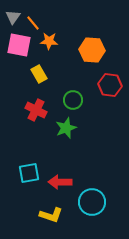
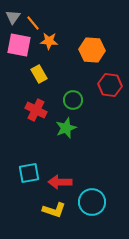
yellow L-shape: moved 3 px right, 5 px up
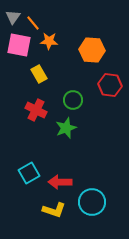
cyan square: rotated 20 degrees counterclockwise
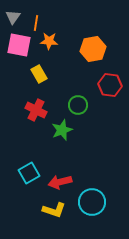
orange line: moved 3 px right; rotated 49 degrees clockwise
orange hexagon: moved 1 px right, 1 px up; rotated 15 degrees counterclockwise
green circle: moved 5 px right, 5 px down
green star: moved 4 px left, 2 px down
red arrow: rotated 15 degrees counterclockwise
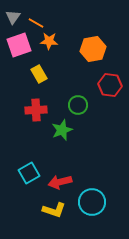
orange line: rotated 70 degrees counterclockwise
pink square: rotated 30 degrees counterclockwise
red cross: rotated 30 degrees counterclockwise
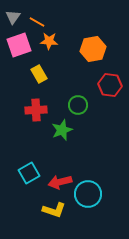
orange line: moved 1 px right, 1 px up
cyan circle: moved 4 px left, 8 px up
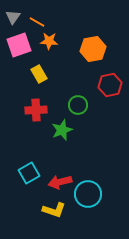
red hexagon: rotated 20 degrees counterclockwise
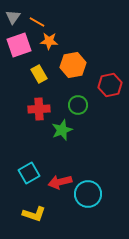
orange hexagon: moved 20 px left, 16 px down
red cross: moved 3 px right, 1 px up
yellow L-shape: moved 20 px left, 4 px down
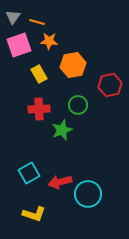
orange line: rotated 14 degrees counterclockwise
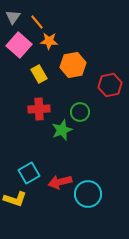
orange line: rotated 35 degrees clockwise
pink square: rotated 30 degrees counterclockwise
green circle: moved 2 px right, 7 px down
yellow L-shape: moved 19 px left, 15 px up
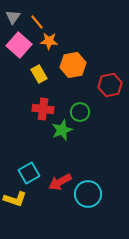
red cross: moved 4 px right; rotated 10 degrees clockwise
red arrow: rotated 15 degrees counterclockwise
